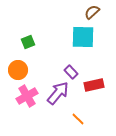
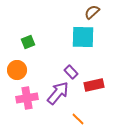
orange circle: moved 1 px left
pink cross: moved 2 px down; rotated 20 degrees clockwise
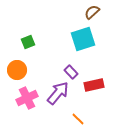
cyan square: moved 2 px down; rotated 20 degrees counterclockwise
pink cross: rotated 15 degrees counterclockwise
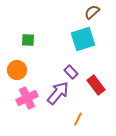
green square: moved 2 px up; rotated 24 degrees clockwise
red rectangle: moved 2 px right; rotated 66 degrees clockwise
orange line: rotated 72 degrees clockwise
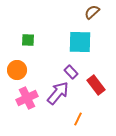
cyan square: moved 3 px left, 3 px down; rotated 20 degrees clockwise
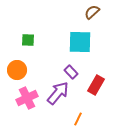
red rectangle: rotated 66 degrees clockwise
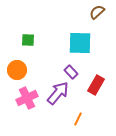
brown semicircle: moved 5 px right
cyan square: moved 1 px down
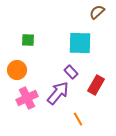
orange line: rotated 56 degrees counterclockwise
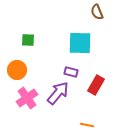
brown semicircle: rotated 70 degrees counterclockwise
purple rectangle: rotated 32 degrees counterclockwise
pink cross: rotated 10 degrees counterclockwise
orange line: moved 9 px right, 6 px down; rotated 48 degrees counterclockwise
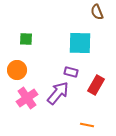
green square: moved 2 px left, 1 px up
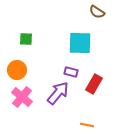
brown semicircle: rotated 35 degrees counterclockwise
red rectangle: moved 2 px left, 1 px up
pink cross: moved 5 px left, 1 px up; rotated 15 degrees counterclockwise
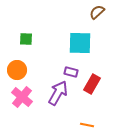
brown semicircle: rotated 105 degrees clockwise
red rectangle: moved 2 px left
purple arrow: rotated 10 degrees counterclockwise
